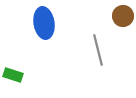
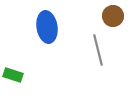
brown circle: moved 10 px left
blue ellipse: moved 3 px right, 4 px down
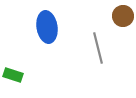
brown circle: moved 10 px right
gray line: moved 2 px up
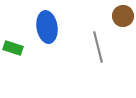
gray line: moved 1 px up
green rectangle: moved 27 px up
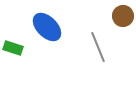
blue ellipse: rotated 36 degrees counterclockwise
gray line: rotated 8 degrees counterclockwise
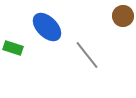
gray line: moved 11 px left, 8 px down; rotated 16 degrees counterclockwise
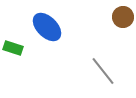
brown circle: moved 1 px down
gray line: moved 16 px right, 16 px down
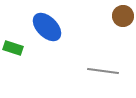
brown circle: moved 1 px up
gray line: rotated 44 degrees counterclockwise
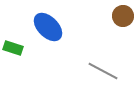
blue ellipse: moved 1 px right
gray line: rotated 20 degrees clockwise
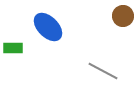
green rectangle: rotated 18 degrees counterclockwise
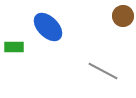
green rectangle: moved 1 px right, 1 px up
